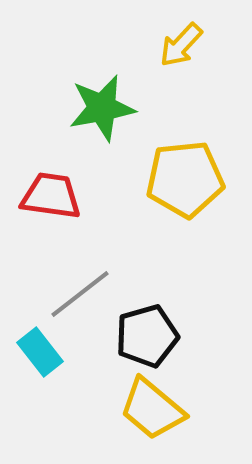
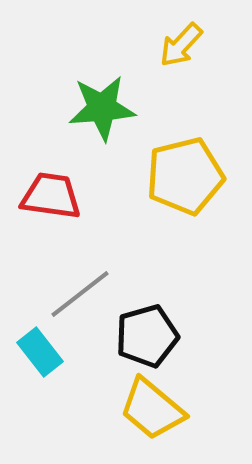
green star: rotated 6 degrees clockwise
yellow pentagon: moved 3 px up; rotated 8 degrees counterclockwise
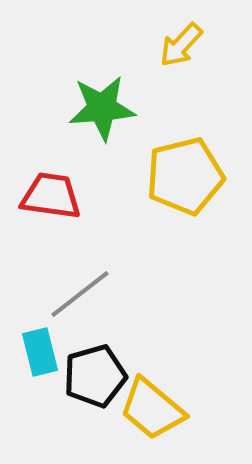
black pentagon: moved 52 px left, 40 px down
cyan rectangle: rotated 24 degrees clockwise
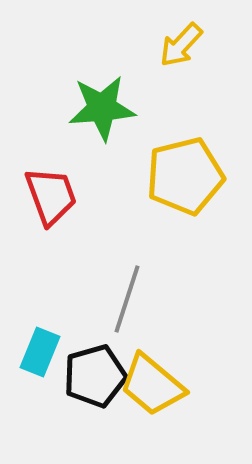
red trapezoid: rotated 62 degrees clockwise
gray line: moved 47 px right, 5 px down; rotated 34 degrees counterclockwise
cyan rectangle: rotated 36 degrees clockwise
yellow trapezoid: moved 24 px up
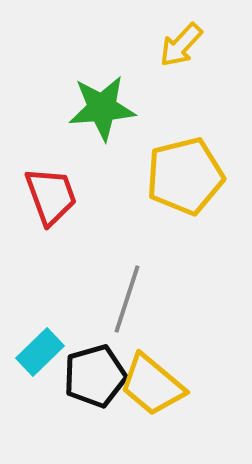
cyan rectangle: rotated 24 degrees clockwise
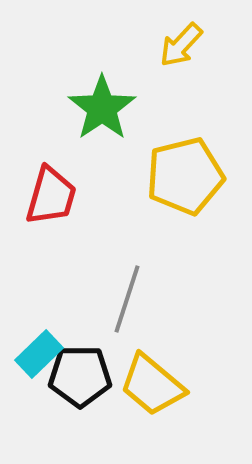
green star: rotated 30 degrees counterclockwise
red trapezoid: rotated 36 degrees clockwise
cyan rectangle: moved 1 px left, 2 px down
black pentagon: moved 15 px left; rotated 16 degrees clockwise
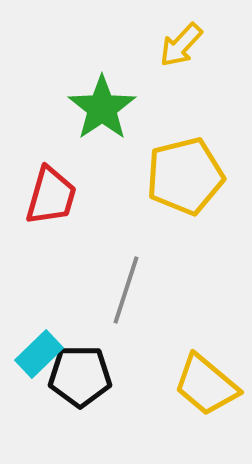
gray line: moved 1 px left, 9 px up
yellow trapezoid: moved 54 px right
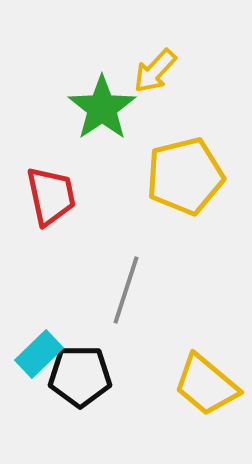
yellow arrow: moved 26 px left, 26 px down
red trapezoid: rotated 28 degrees counterclockwise
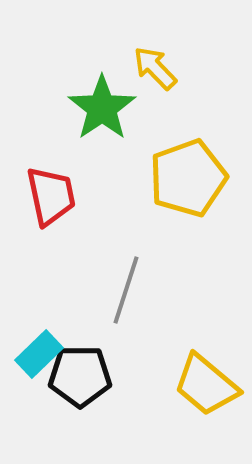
yellow arrow: moved 3 px up; rotated 93 degrees clockwise
yellow pentagon: moved 3 px right, 2 px down; rotated 6 degrees counterclockwise
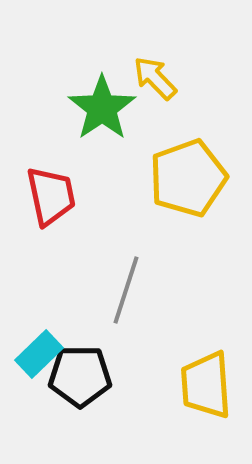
yellow arrow: moved 10 px down
yellow trapezoid: rotated 46 degrees clockwise
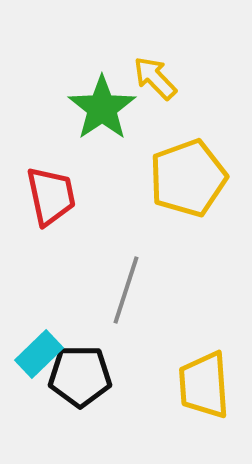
yellow trapezoid: moved 2 px left
